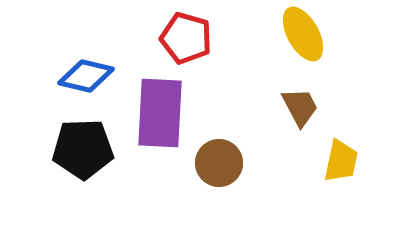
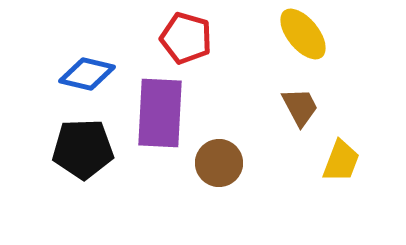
yellow ellipse: rotated 10 degrees counterclockwise
blue diamond: moved 1 px right, 2 px up
yellow trapezoid: rotated 9 degrees clockwise
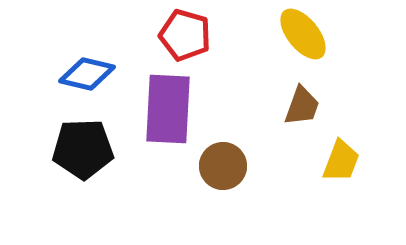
red pentagon: moved 1 px left, 3 px up
brown trapezoid: moved 2 px right, 1 px up; rotated 48 degrees clockwise
purple rectangle: moved 8 px right, 4 px up
brown circle: moved 4 px right, 3 px down
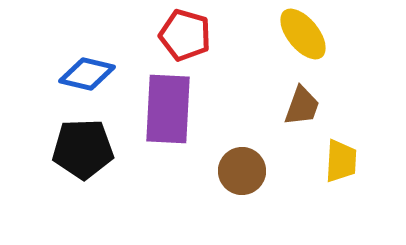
yellow trapezoid: rotated 18 degrees counterclockwise
brown circle: moved 19 px right, 5 px down
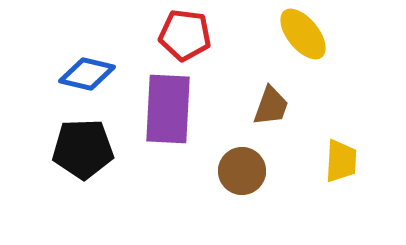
red pentagon: rotated 9 degrees counterclockwise
brown trapezoid: moved 31 px left
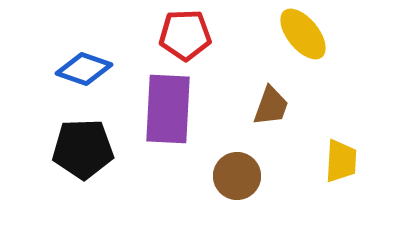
red pentagon: rotated 9 degrees counterclockwise
blue diamond: moved 3 px left, 5 px up; rotated 6 degrees clockwise
brown circle: moved 5 px left, 5 px down
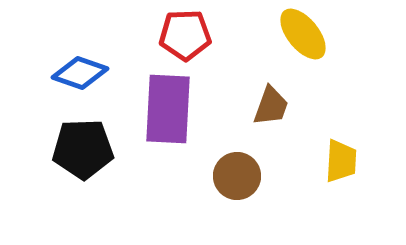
blue diamond: moved 4 px left, 4 px down
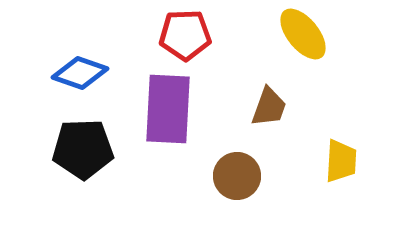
brown trapezoid: moved 2 px left, 1 px down
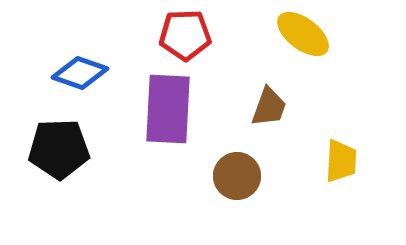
yellow ellipse: rotated 14 degrees counterclockwise
black pentagon: moved 24 px left
